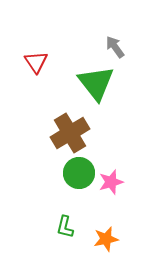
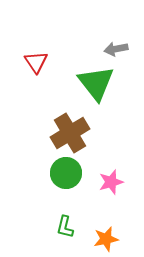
gray arrow: moved 1 px right, 2 px down; rotated 65 degrees counterclockwise
green circle: moved 13 px left
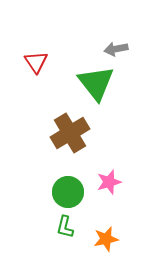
green circle: moved 2 px right, 19 px down
pink star: moved 2 px left
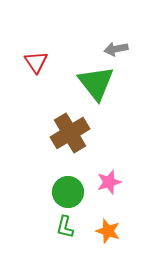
orange star: moved 2 px right, 8 px up; rotated 30 degrees clockwise
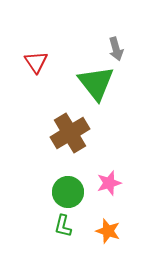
gray arrow: rotated 95 degrees counterclockwise
pink star: moved 1 px down
green L-shape: moved 2 px left, 1 px up
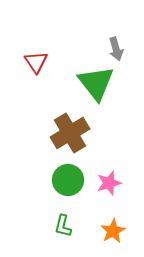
green circle: moved 12 px up
orange star: moved 5 px right; rotated 25 degrees clockwise
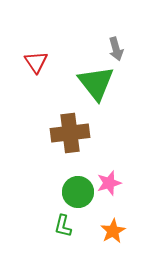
brown cross: rotated 24 degrees clockwise
green circle: moved 10 px right, 12 px down
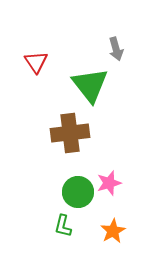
green triangle: moved 6 px left, 2 px down
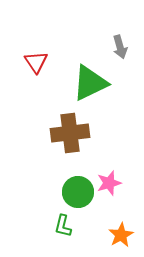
gray arrow: moved 4 px right, 2 px up
green triangle: moved 2 px up; rotated 42 degrees clockwise
orange star: moved 8 px right, 4 px down
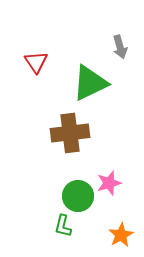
green circle: moved 4 px down
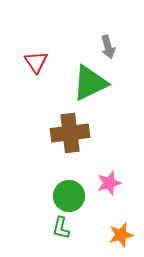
gray arrow: moved 12 px left
green circle: moved 9 px left
green L-shape: moved 2 px left, 2 px down
orange star: rotated 15 degrees clockwise
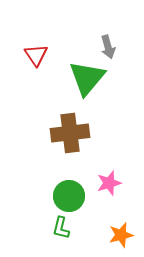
red triangle: moved 7 px up
green triangle: moved 3 px left, 5 px up; rotated 24 degrees counterclockwise
